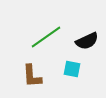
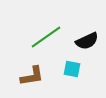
brown L-shape: rotated 95 degrees counterclockwise
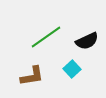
cyan square: rotated 36 degrees clockwise
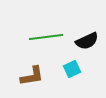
green line: rotated 28 degrees clockwise
cyan square: rotated 18 degrees clockwise
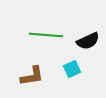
green line: moved 2 px up; rotated 12 degrees clockwise
black semicircle: moved 1 px right
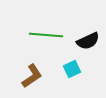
brown L-shape: rotated 25 degrees counterclockwise
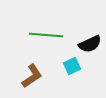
black semicircle: moved 2 px right, 3 px down
cyan square: moved 3 px up
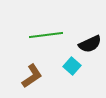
green line: rotated 12 degrees counterclockwise
cyan square: rotated 24 degrees counterclockwise
